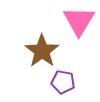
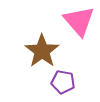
pink triangle: rotated 12 degrees counterclockwise
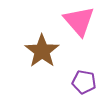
purple pentagon: moved 21 px right
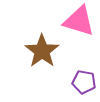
pink triangle: rotated 32 degrees counterclockwise
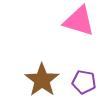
brown star: moved 29 px down
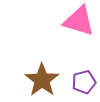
purple pentagon: rotated 25 degrees counterclockwise
